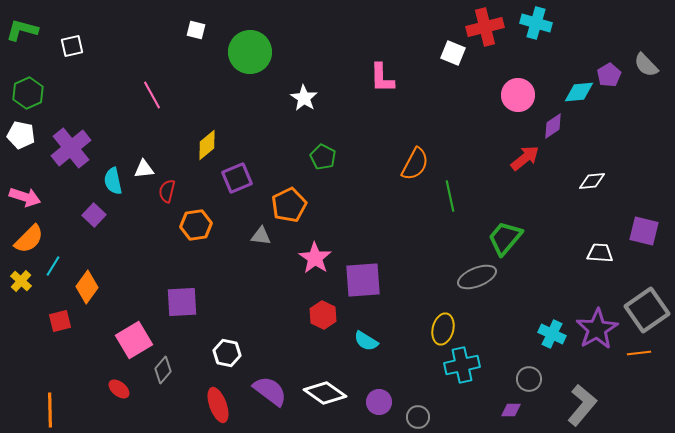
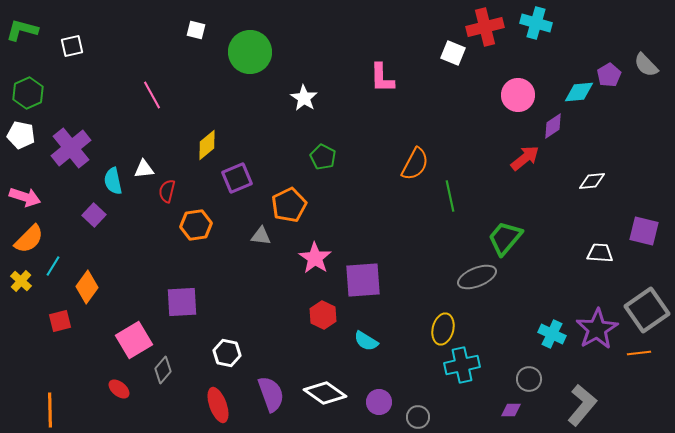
purple semicircle at (270, 391): moved 1 px right, 3 px down; rotated 33 degrees clockwise
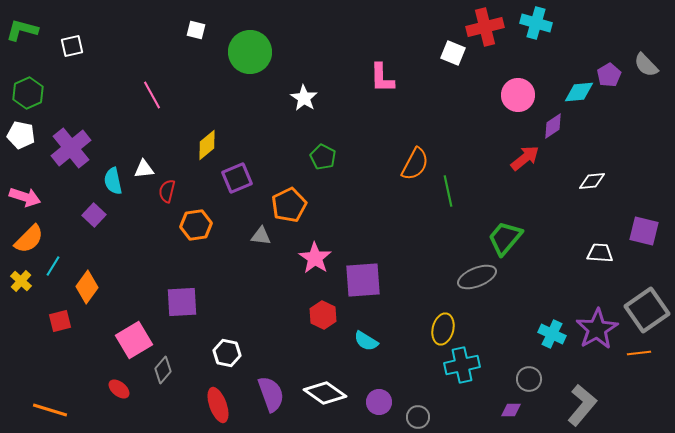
green line at (450, 196): moved 2 px left, 5 px up
orange line at (50, 410): rotated 72 degrees counterclockwise
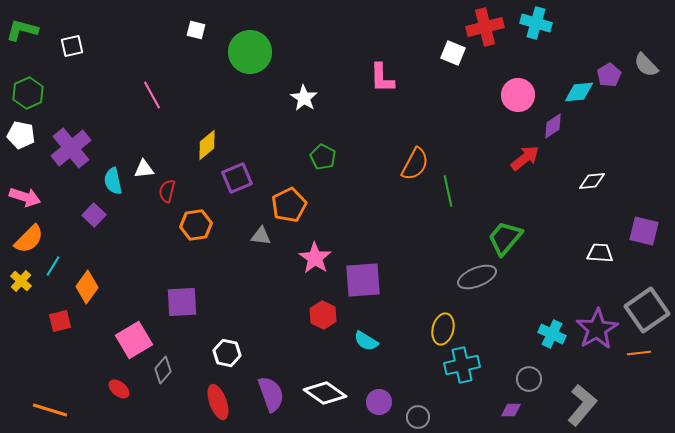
red ellipse at (218, 405): moved 3 px up
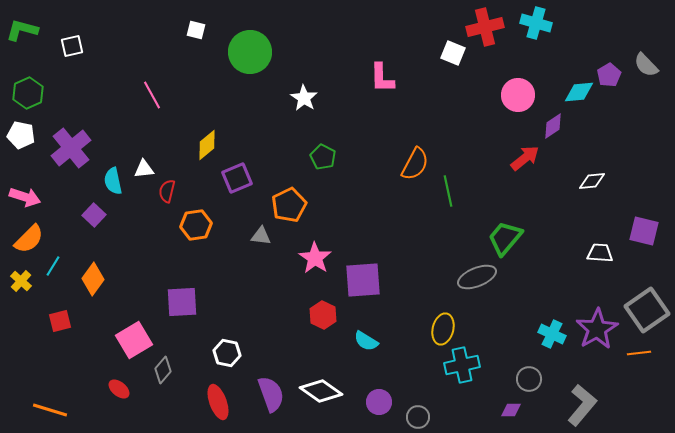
orange diamond at (87, 287): moved 6 px right, 8 px up
white diamond at (325, 393): moved 4 px left, 2 px up
